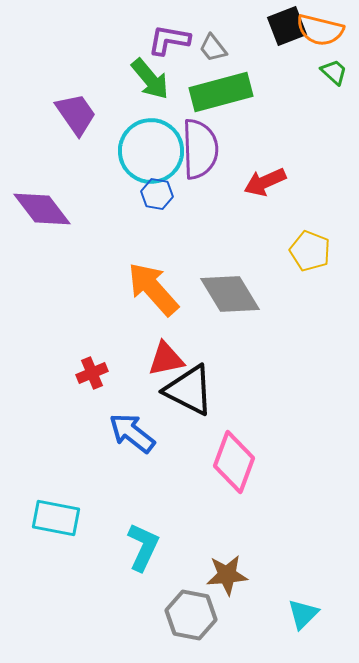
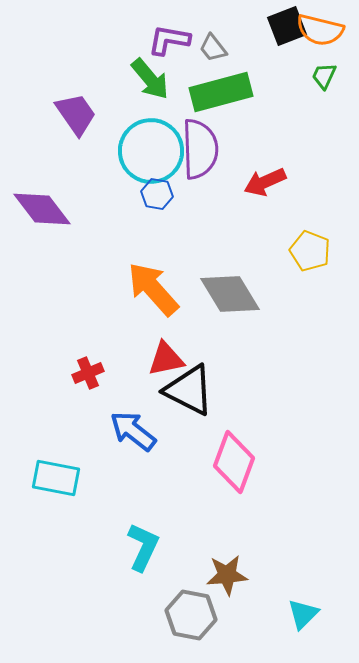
green trapezoid: moved 10 px left, 4 px down; rotated 108 degrees counterclockwise
red cross: moved 4 px left
blue arrow: moved 1 px right, 2 px up
cyan rectangle: moved 40 px up
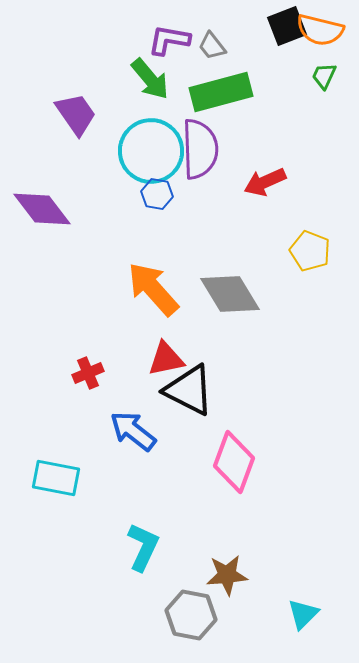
gray trapezoid: moved 1 px left, 2 px up
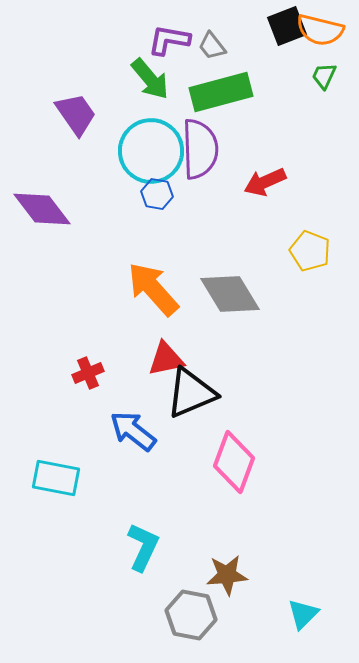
black triangle: moved 2 px right, 3 px down; rotated 50 degrees counterclockwise
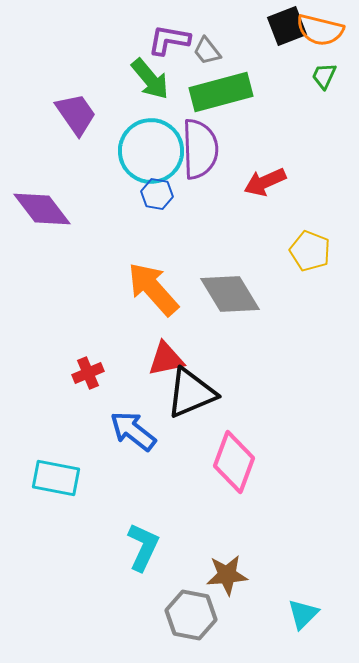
gray trapezoid: moved 5 px left, 5 px down
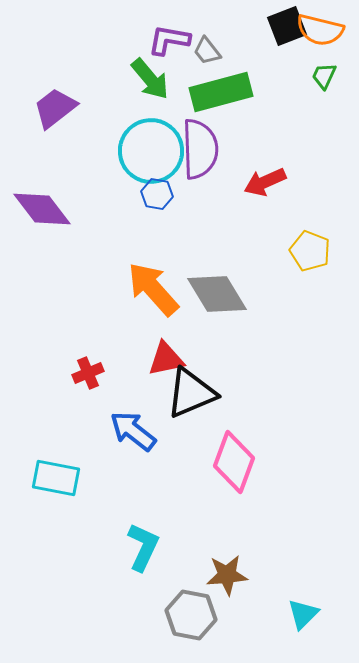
purple trapezoid: moved 21 px left, 6 px up; rotated 93 degrees counterclockwise
gray diamond: moved 13 px left
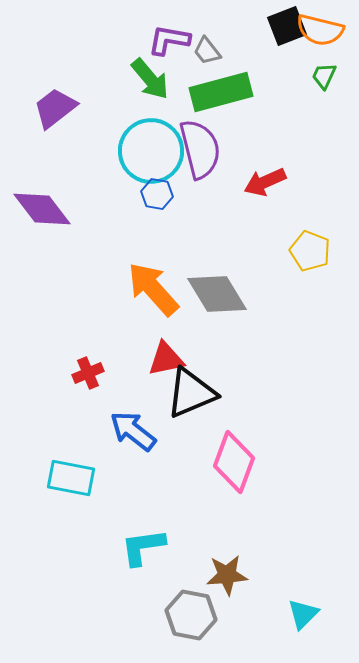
purple semicircle: rotated 12 degrees counterclockwise
cyan rectangle: moved 15 px right
cyan L-shape: rotated 123 degrees counterclockwise
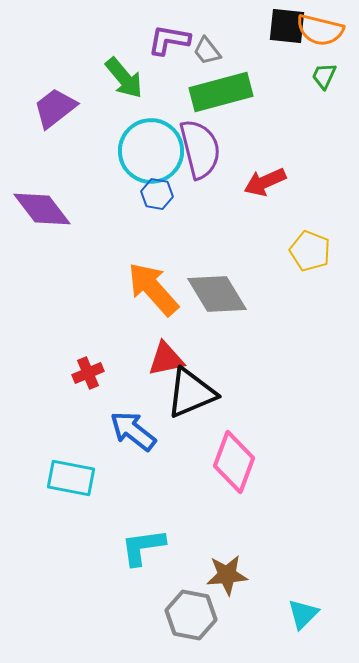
black square: rotated 27 degrees clockwise
green arrow: moved 26 px left, 1 px up
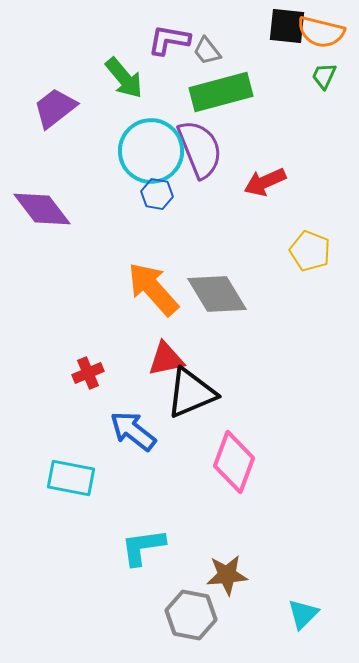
orange semicircle: moved 1 px right, 2 px down
purple semicircle: rotated 8 degrees counterclockwise
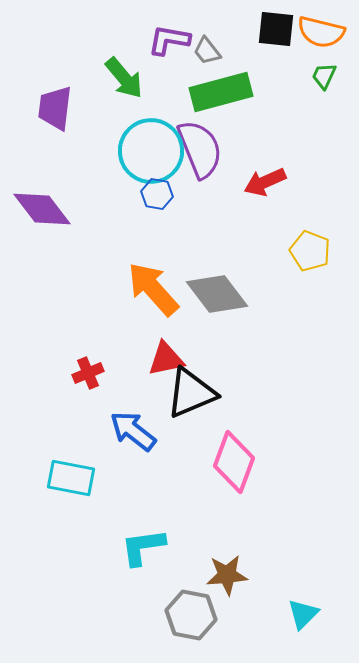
black square: moved 11 px left, 3 px down
purple trapezoid: rotated 45 degrees counterclockwise
gray diamond: rotated 6 degrees counterclockwise
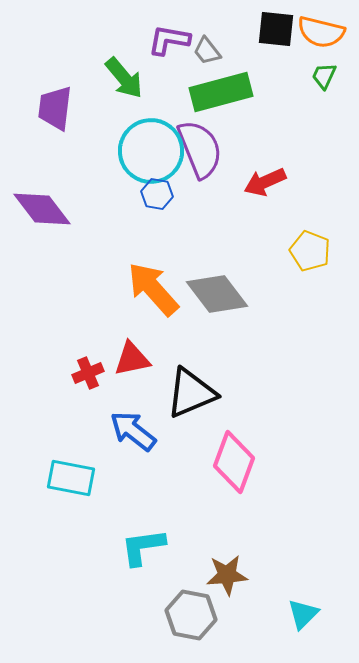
red triangle: moved 34 px left
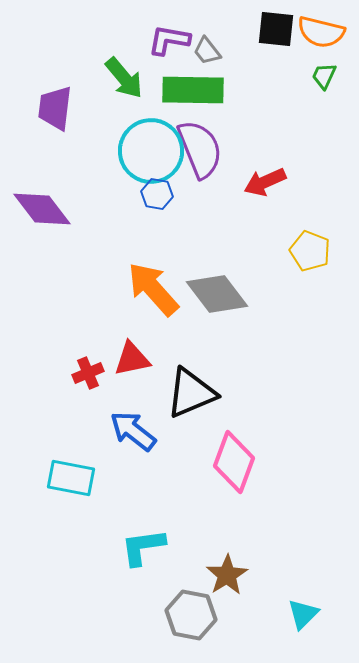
green rectangle: moved 28 px left, 2 px up; rotated 16 degrees clockwise
brown star: rotated 27 degrees counterclockwise
